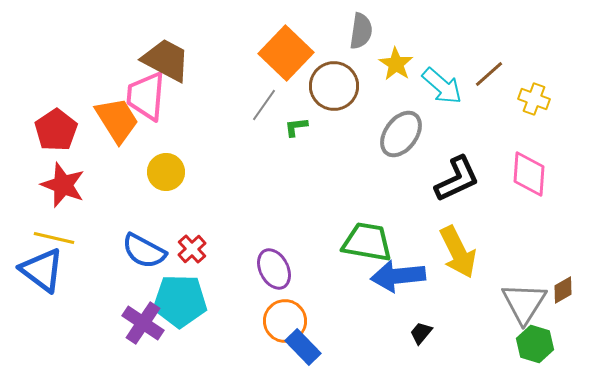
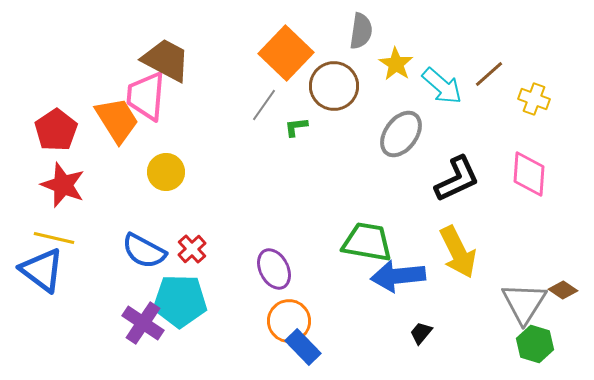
brown diamond: rotated 64 degrees clockwise
orange circle: moved 4 px right
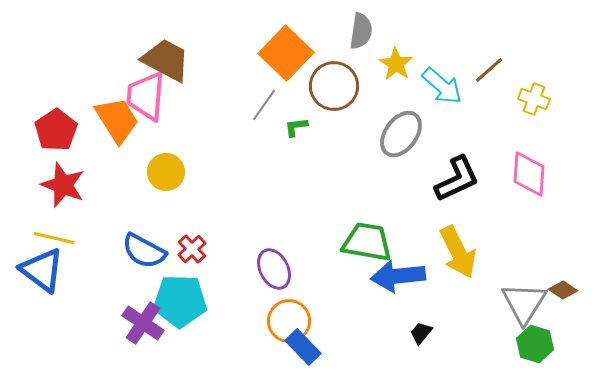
brown line: moved 4 px up
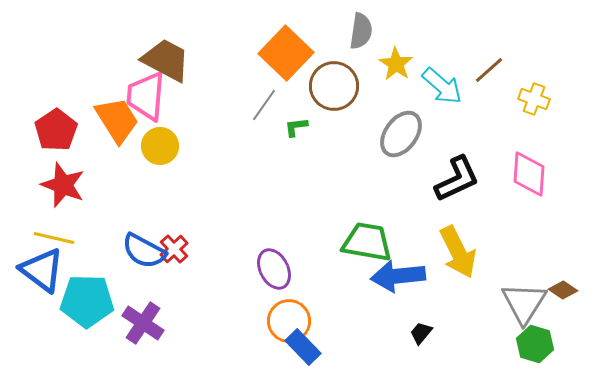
yellow circle: moved 6 px left, 26 px up
red cross: moved 18 px left
cyan pentagon: moved 93 px left
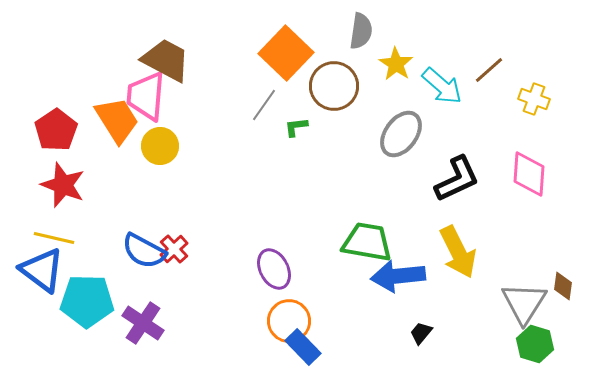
brown diamond: moved 4 px up; rotated 64 degrees clockwise
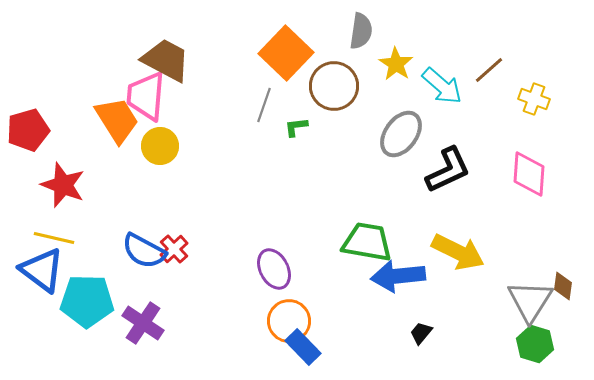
gray line: rotated 16 degrees counterclockwise
red pentagon: moved 28 px left; rotated 18 degrees clockwise
black L-shape: moved 9 px left, 9 px up
yellow arrow: rotated 38 degrees counterclockwise
gray triangle: moved 6 px right, 2 px up
